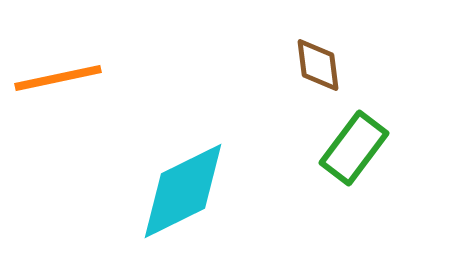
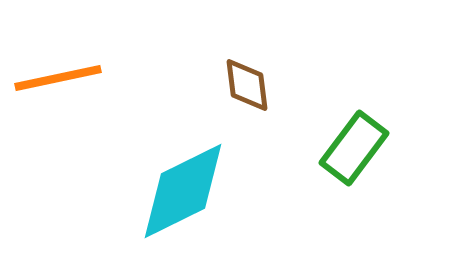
brown diamond: moved 71 px left, 20 px down
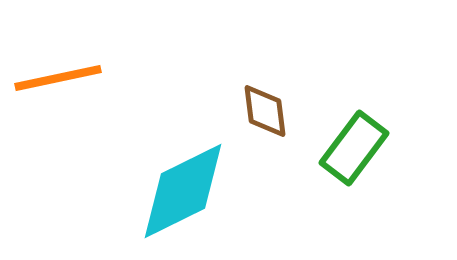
brown diamond: moved 18 px right, 26 px down
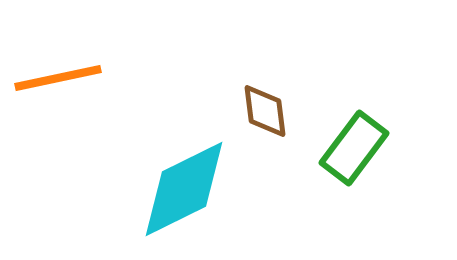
cyan diamond: moved 1 px right, 2 px up
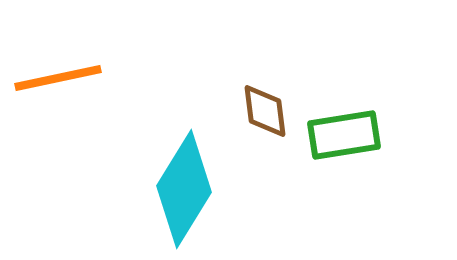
green rectangle: moved 10 px left, 13 px up; rotated 44 degrees clockwise
cyan diamond: rotated 32 degrees counterclockwise
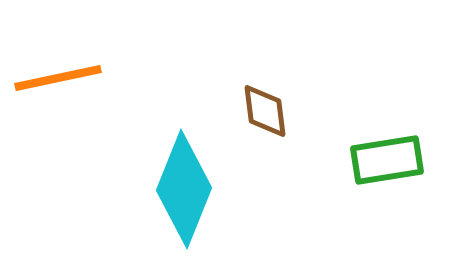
green rectangle: moved 43 px right, 25 px down
cyan diamond: rotated 10 degrees counterclockwise
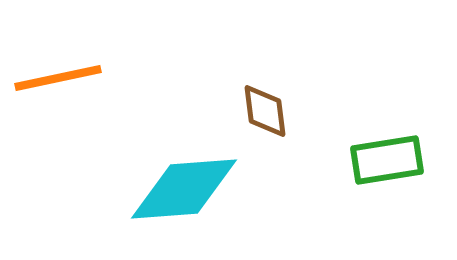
cyan diamond: rotated 64 degrees clockwise
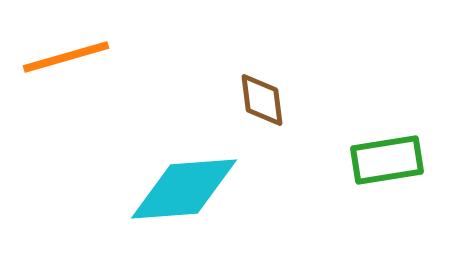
orange line: moved 8 px right, 21 px up; rotated 4 degrees counterclockwise
brown diamond: moved 3 px left, 11 px up
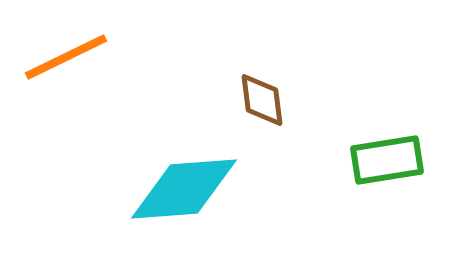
orange line: rotated 10 degrees counterclockwise
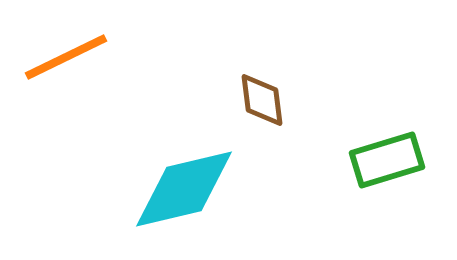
green rectangle: rotated 8 degrees counterclockwise
cyan diamond: rotated 9 degrees counterclockwise
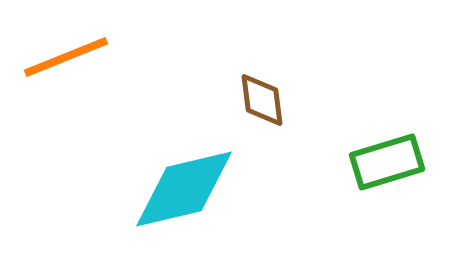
orange line: rotated 4 degrees clockwise
green rectangle: moved 2 px down
